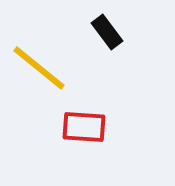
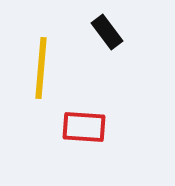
yellow line: moved 2 px right; rotated 56 degrees clockwise
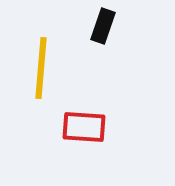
black rectangle: moved 4 px left, 6 px up; rotated 56 degrees clockwise
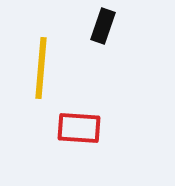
red rectangle: moved 5 px left, 1 px down
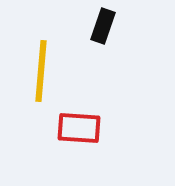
yellow line: moved 3 px down
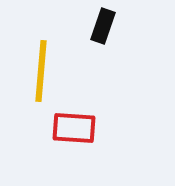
red rectangle: moved 5 px left
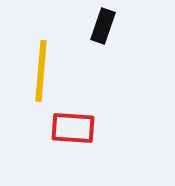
red rectangle: moved 1 px left
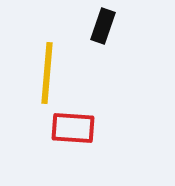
yellow line: moved 6 px right, 2 px down
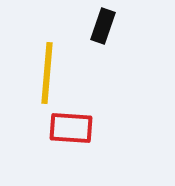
red rectangle: moved 2 px left
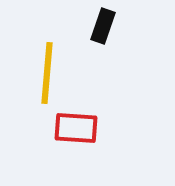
red rectangle: moved 5 px right
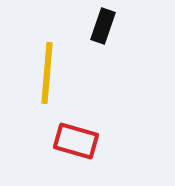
red rectangle: moved 13 px down; rotated 12 degrees clockwise
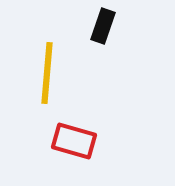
red rectangle: moved 2 px left
